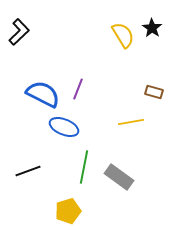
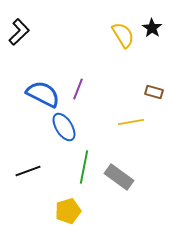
blue ellipse: rotated 36 degrees clockwise
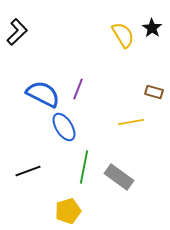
black L-shape: moved 2 px left
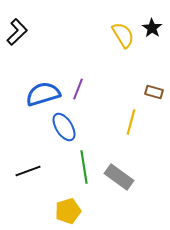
blue semicircle: rotated 44 degrees counterclockwise
yellow line: rotated 65 degrees counterclockwise
green line: rotated 20 degrees counterclockwise
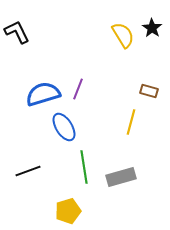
black L-shape: rotated 72 degrees counterclockwise
brown rectangle: moved 5 px left, 1 px up
gray rectangle: moved 2 px right; rotated 52 degrees counterclockwise
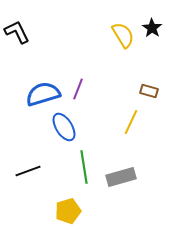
yellow line: rotated 10 degrees clockwise
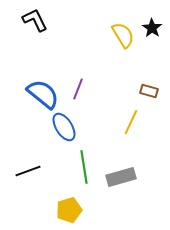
black L-shape: moved 18 px right, 12 px up
blue semicircle: rotated 56 degrees clockwise
yellow pentagon: moved 1 px right, 1 px up
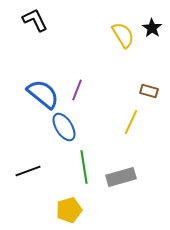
purple line: moved 1 px left, 1 px down
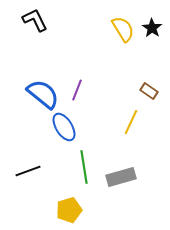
yellow semicircle: moved 6 px up
brown rectangle: rotated 18 degrees clockwise
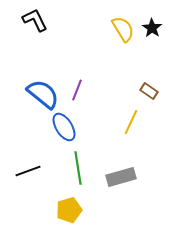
green line: moved 6 px left, 1 px down
